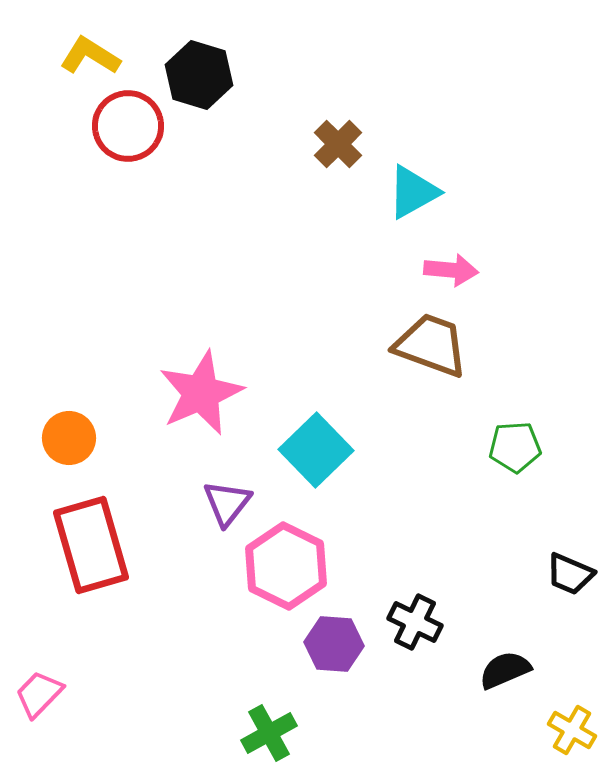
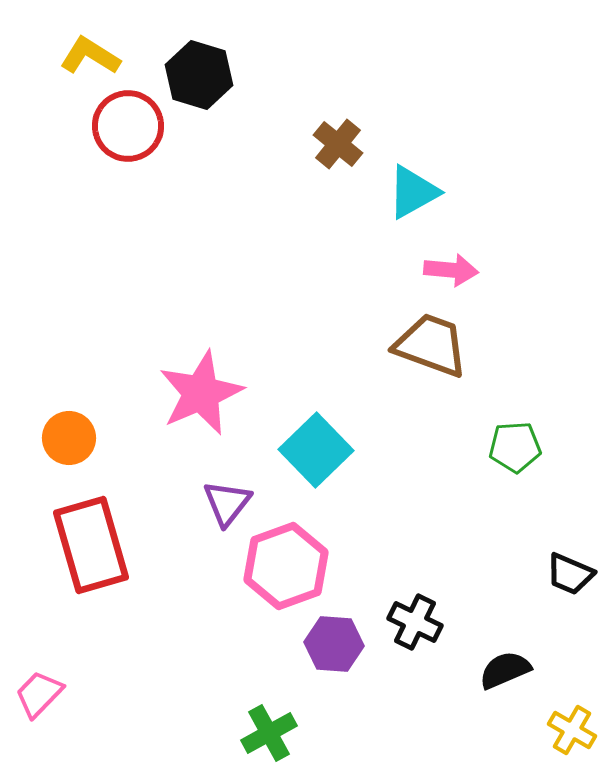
brown cross: rotated 6 degrees counterclockwise
pink hexagon: rotated 14 degrees clockwise
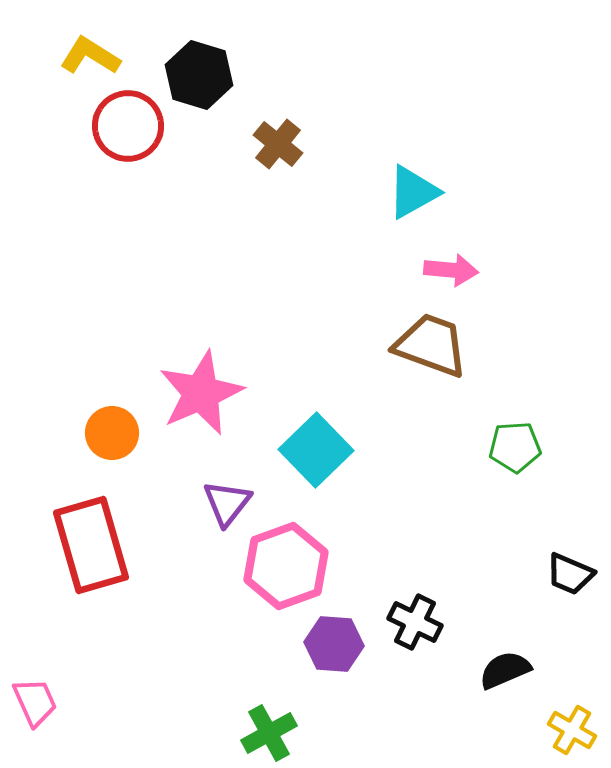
brown cross: moved 60 px left
orange circle: moved 43 px right, 5 px up
pink trapezoid: moved 4 px left, 8 px down; rotated 112 degrees clockwise
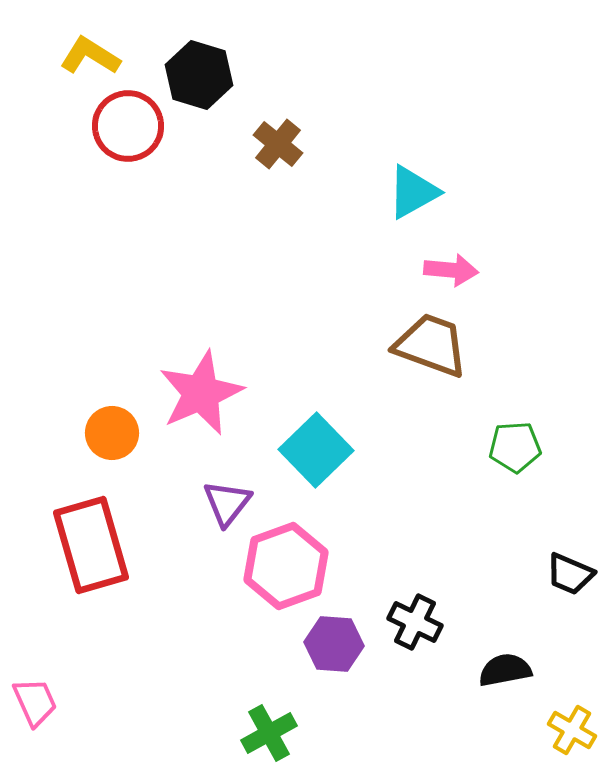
black semicircle: rotated 12 degrees clockwise
